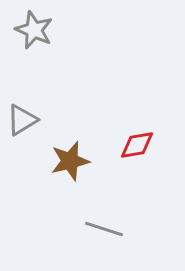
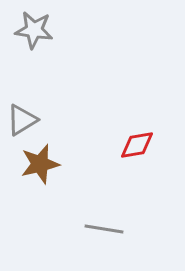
gray star: rotated 15 degrees counterclockwise
brown star: moved 30 px left, 3 px down
gray line: rotated 9 degrees counterclockwise
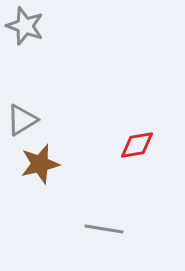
gray star: moved 9 px left, 4 px up; rotated 12 degrees clockwise
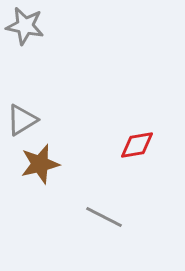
gray star: rotated 9 degrees counterclockwise
gray line: moved 12 px up; rotated 18 degrees clockwise
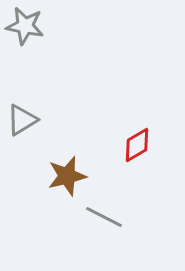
red diamond: rotated 21 degrees counterclockwise
brown star: moved 27 px right, 12 px down
